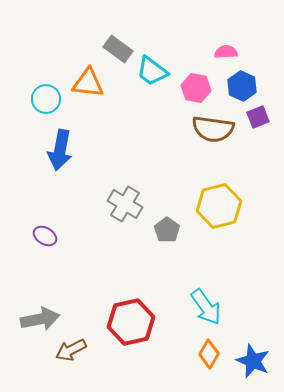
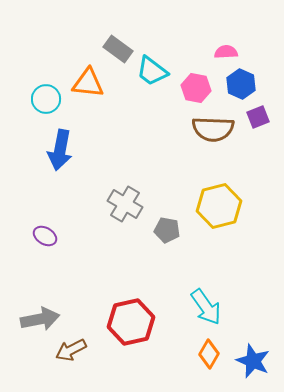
blue hexagon: moved 1 px left, 2 px up
brown semicircle: rotated 6 degrees counterclockwise
gray pentagon: rotated 25 degrees counterclockwise
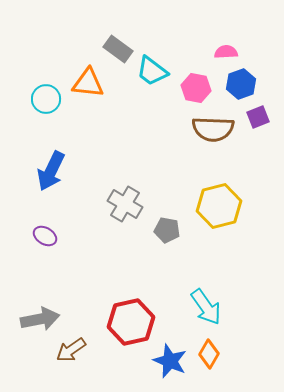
blue hexagon: rotated 16 degrees clockwise
blue arrow: moved 9 px left, 21 px down; rotated 15 degrees clockwise
brown arrow: rotated 8 degrees counterclockwise
blue star: moved 83 px left
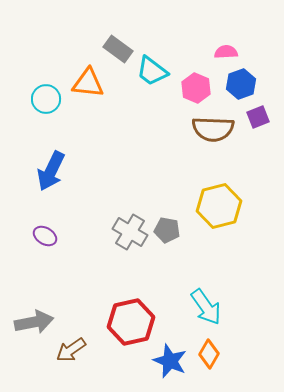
pink hexagon: rotated 12 degrees clockwise
gray cross: moved 5 px right, 28 px down
gray arrow: moved 6 px left, 3 px down
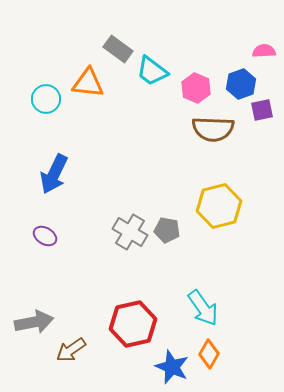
pink semicircle: moved 38 px right, 1 px up
purple square: moved 4 px right, 7 px up; rotated 10 degrees clockwise
blue arrow: moved 3 px right, 3 px down
cyan arrow: moved 3 px left, 1 px down
red hexagon: moved 2 px right, 2 px down
blue star: moved 2 px right, 6 px down
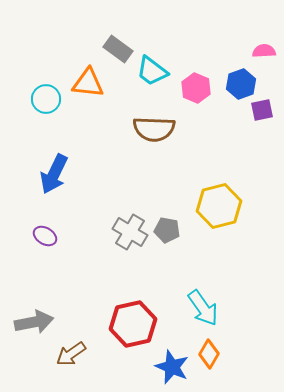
brown semicircle: moved 59 px left
brown arrow: moved 4 px down
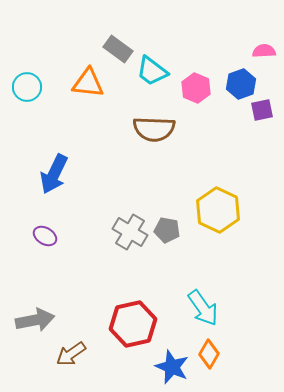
cyan circle: moved 19 px left, 12 px up
yellow hexagon: moved 1 px left, 4 px down; rotated 21 degrees counterclockwise
gray arrow: moved 1 px right, 2 px up
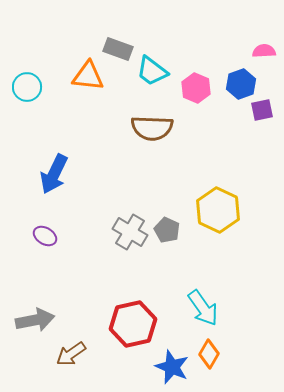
gray rectangle: rotated 16 degrees counterclockwise
orange triangle: moved 7 px up
brown semicircle: moved 2 px left, 1 px up
gray pentagon: rotated 15 degrees clockwise
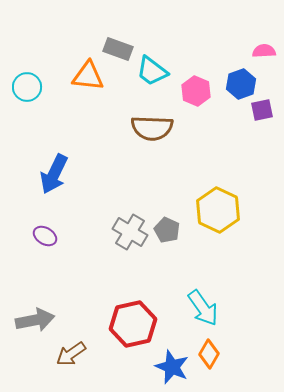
pink hexagon: moved 3 px down
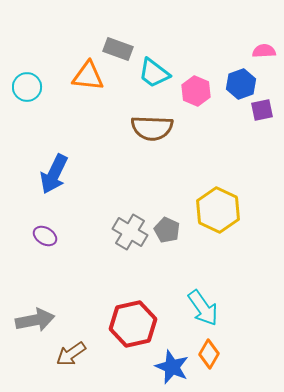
cyan trapezoid: moved 2 px right, 2 px down
